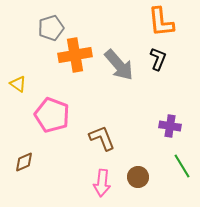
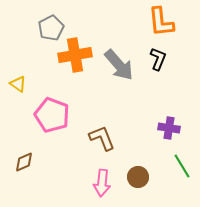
gray pentagon: rotated 10 degrees counterclockwise
purple cross: moved 1 px left, 2 px down
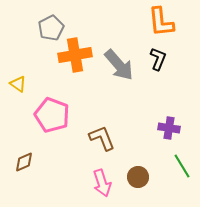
pink arrow: rotated 24 degrees counterclockwise
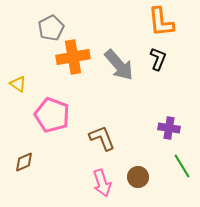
orange cross: moved 2 px left, 2 px down
